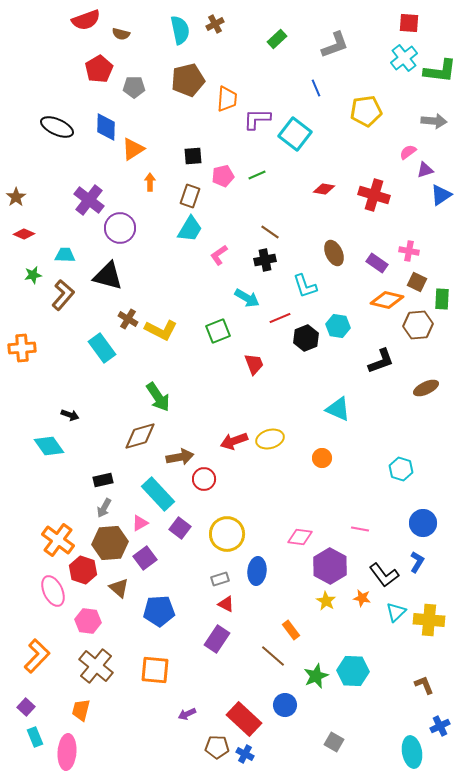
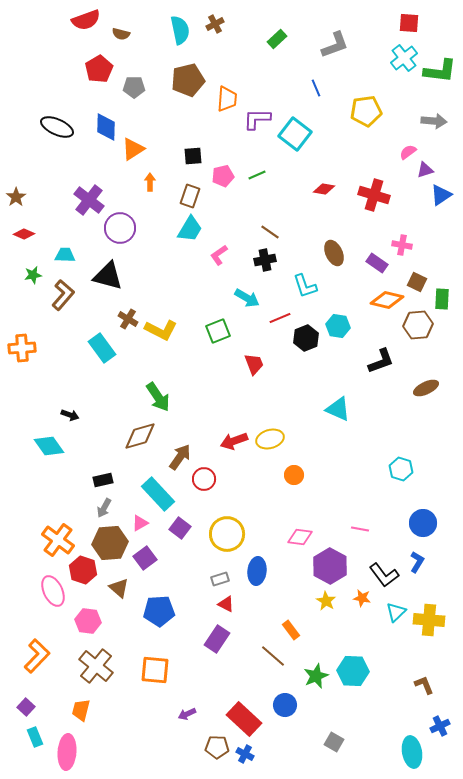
pink cross at (409, 251): moved 7 px left, 6 px up
brown arrow at (180, 457): rotated 44 degrees counterclockwise
orange circle at (322, 458): moved 28 px left, 17 px down
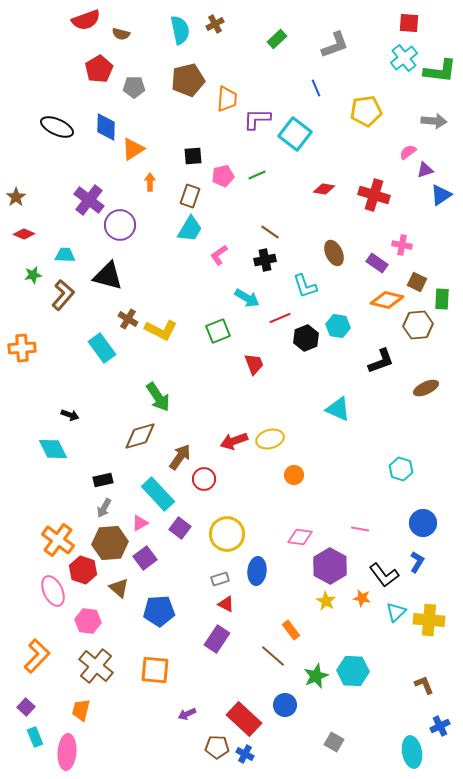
purple circle at (120, 228): moved 3 px up
cyan diamond at (49, 446): moved 4 px right, 3 px down; rotated 8 degrees clockwise
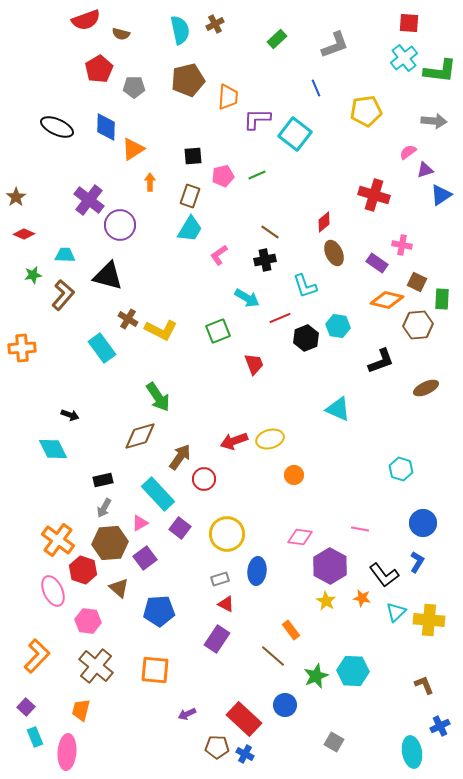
orange trapezoid at (227, 99): moved 1 px right, 2 px up
red diamond at (324, 189): moved 33 px down; rotated 50 degrees counterclockwise
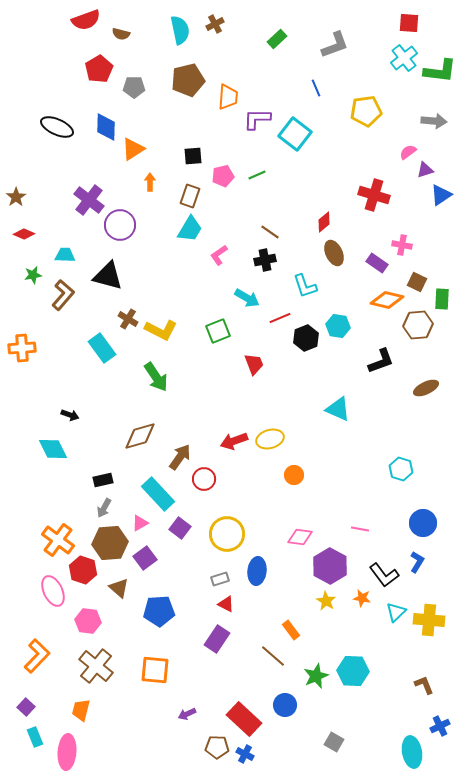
green arrow at (158, 397): moved 2 px left, 20 px up
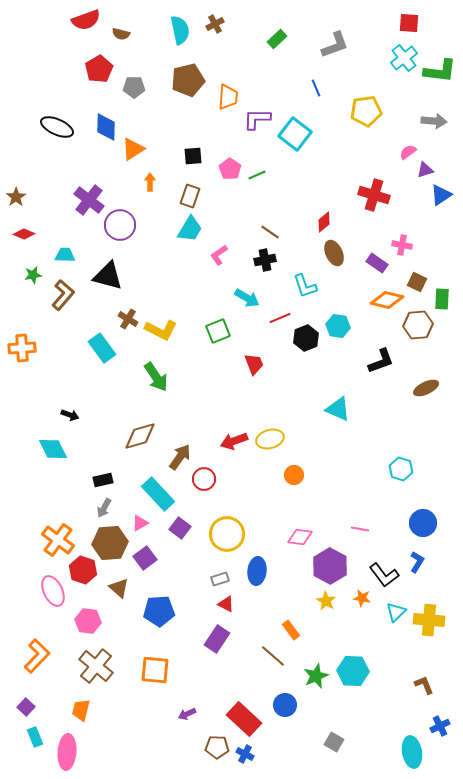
pink pentagon at (223, 176): moved 7 px right, 7 px up; rotated 25 degrees counterclockwise
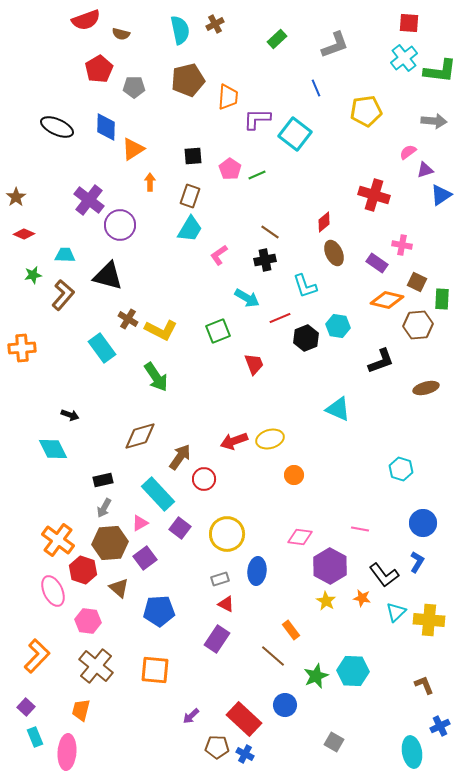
brown ellipse at (426, 388): rotated 10 degrees clockwise
purple arrow at (187, 714): moved 4 px right, 2 px down; rotated 18 degrees counterclockwise
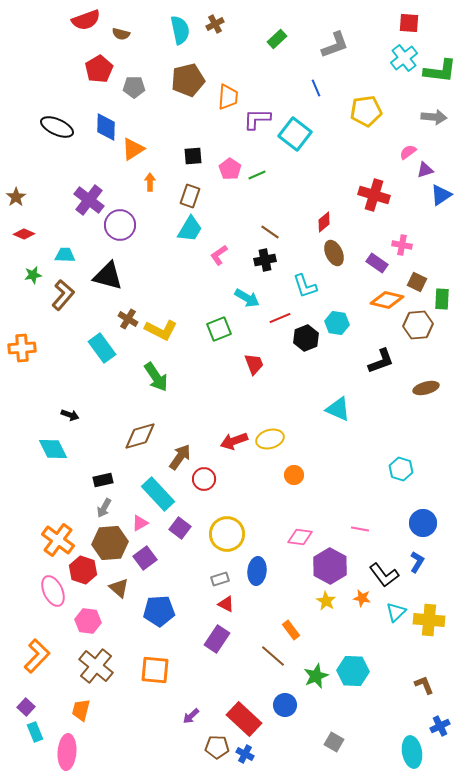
gray arrow at (434, 121): moved 4 px up
cyan hexagon at (338, 326): moved 1 px left, 3 px up
green square at (218, 331): moved 1 px right, 2 px up
cyan rectangle at (35, 737): moved 5 px up
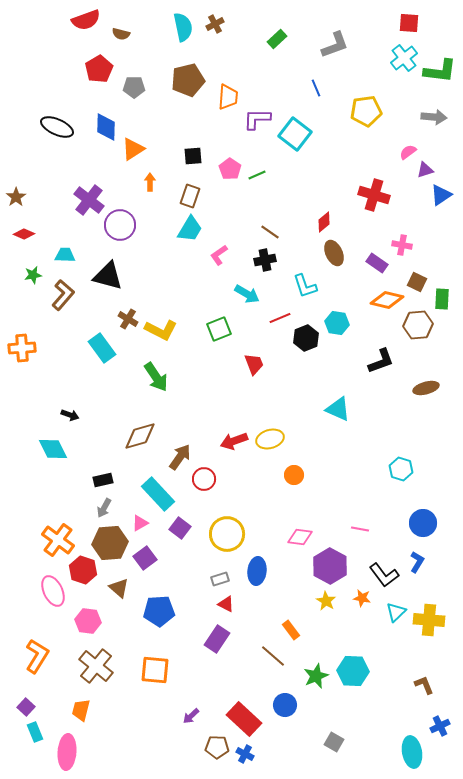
cyan semicircle at (180, 30): moved 3 px right, 3 px up
cyan arrow at (247, 298): moved 4 px up
orange L-shape at (37, 656): rotated 12 degrees counterclockwise
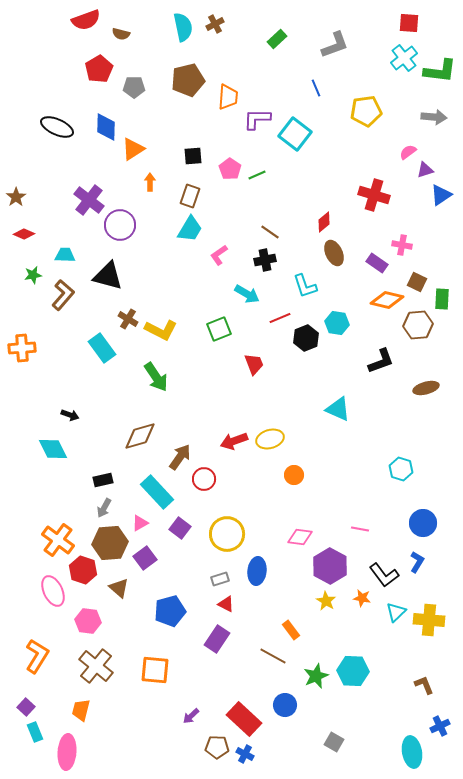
cyan rectangle at (158, 494): moved 1 px left, 2 px up
blue pentagon at (159, 611): moved 11 px right; rotated 12 degrees counterclockwise
brown line at (273, 656): rotated 12 degrees counterclockwise
